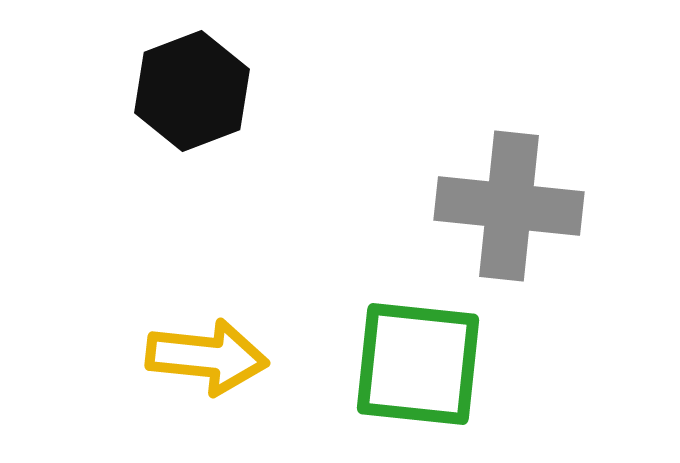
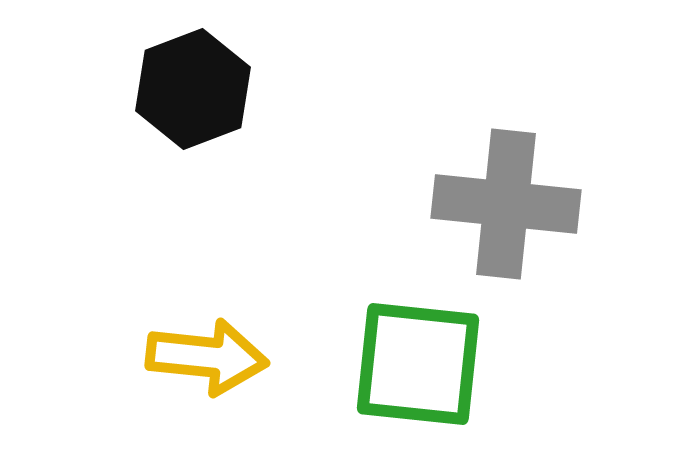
black hexagon: moved 1 px right, 2 px up
gray cross: moved 3 px left, 2 px up
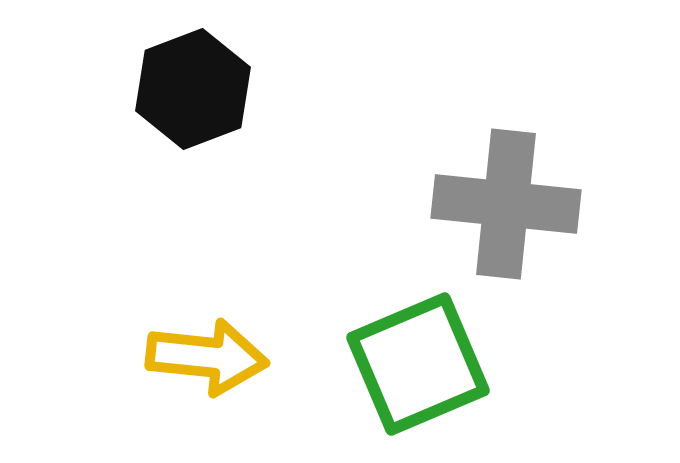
green square: rotated 29 degrees counterclockwise
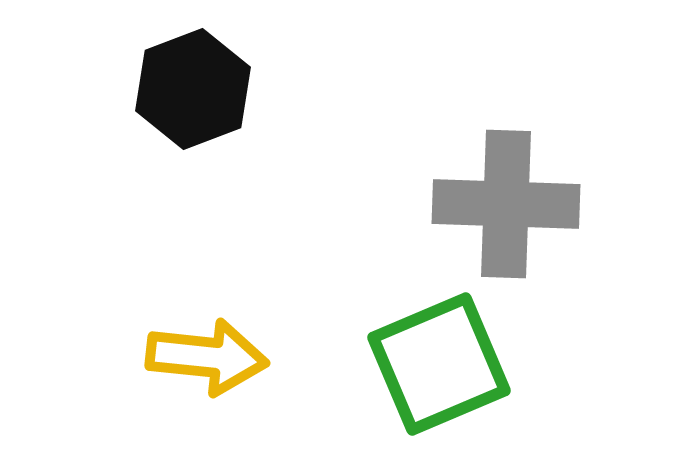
gray cross: rotated 4 degrees counterclockwise
green square: moved 21 px right
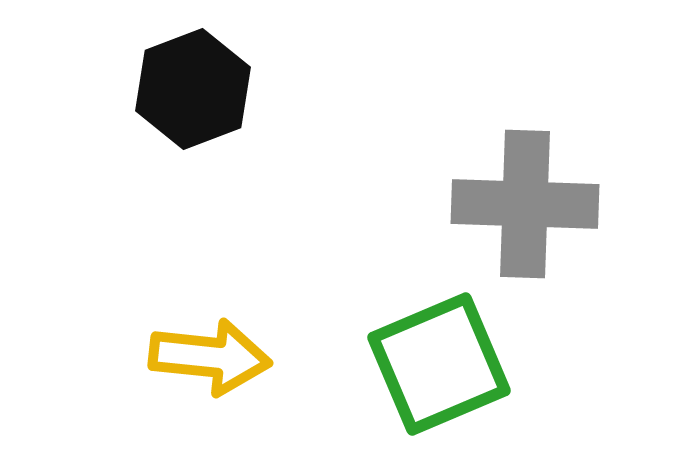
gray cross: moved 19 px right
yellow arrow: moved 3 px right
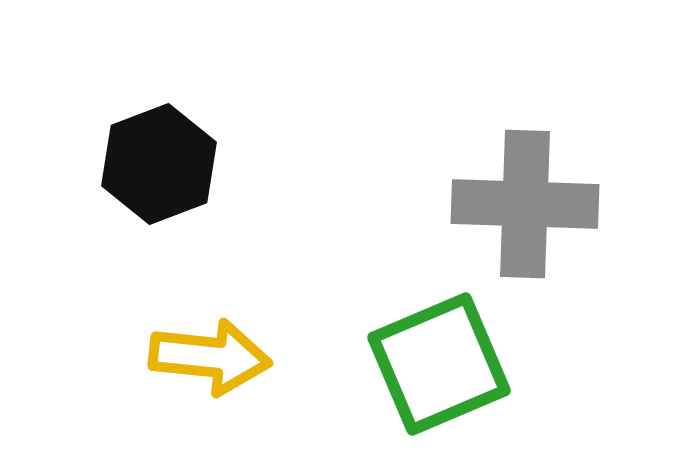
black hexagon: moved 34 px left, 75 px down
